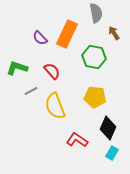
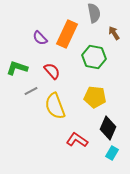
gray semicircle: moved 2 px left
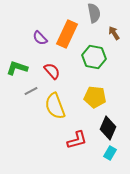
red L-shape: rotated 130 degrees clockwise
cyan rectangle: moved 2 px left
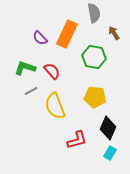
green L-shape: moved 8 px right
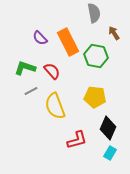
orange rectangle: moved 1 px right, 8 px down; rotated 52 degrees counterclockwise
green hexagon: moved 2 px right, 1 px up
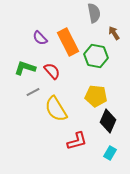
gray line: moved 2 px right, 1 px down
yellow pentagon: moved 1 px right, 1 px up
yellow semicircle: moved 1 px right, 3 px down; rotated 12 degrees counterclockwise
black diamond: moved 7 px up
red L-shape: moved 1 px down
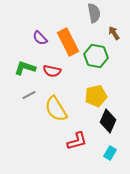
red semicircle: rotated 144 degrees clockwise
gray line: moved 4 px left, 3 px down
yellow pentagon: rotated 20 degrees counterclockwise
